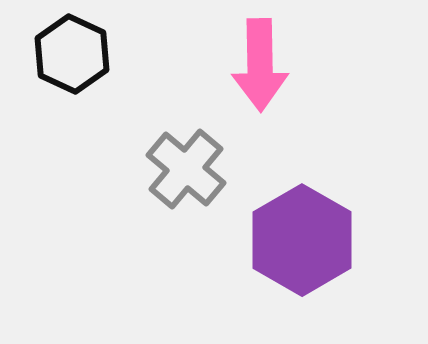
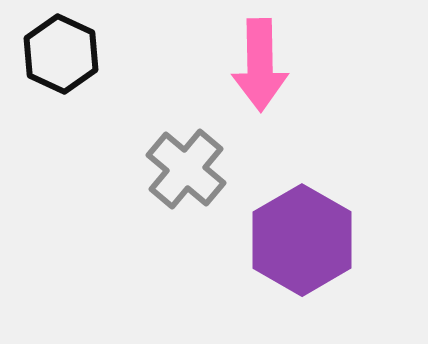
black hexagon: moved 11 px left
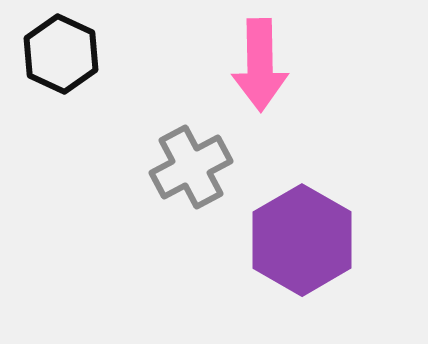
gray cross: moved 5 px right, 2 px up; rotated 22 degrees clockwise
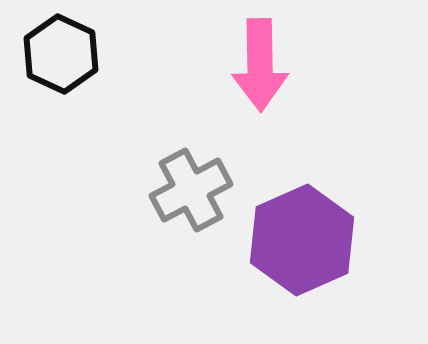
gray cross: moved 23 px down
purple hexagon: rotated 6 degrees clockwise
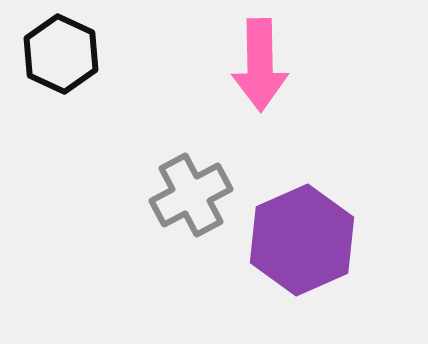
gray cross: moved 5 px down
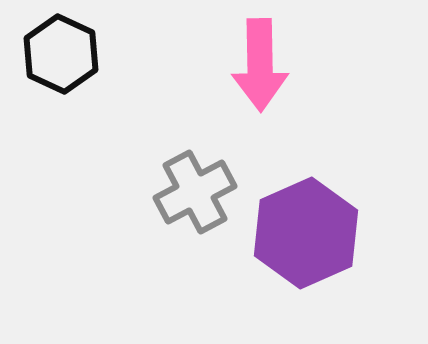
gray cross: moved 4 px right, 3 px up
purple hexagon: moved 4 px right, 7 px up
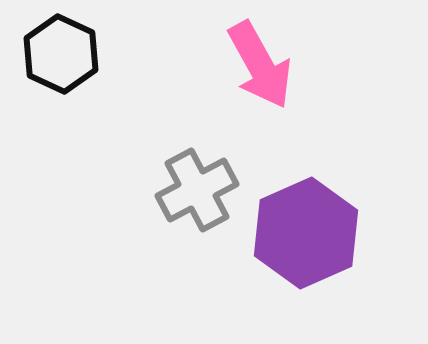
pink arrow: rotated 28 degrees counterclockwise
gray cross: moved 2 px right, 2 px up
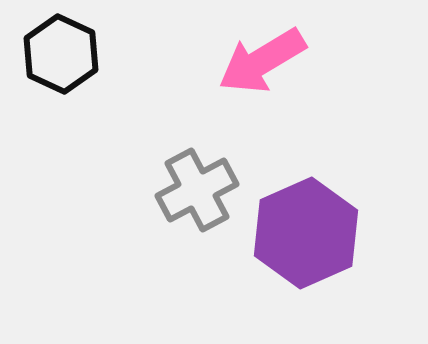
pink arrow: moved 2 px right, 4 px up; rotated 88 degrees clockwise
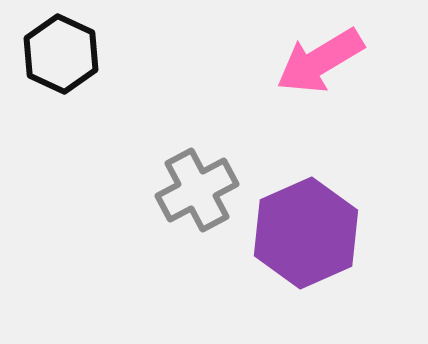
pink arrow: moved 58 px right
